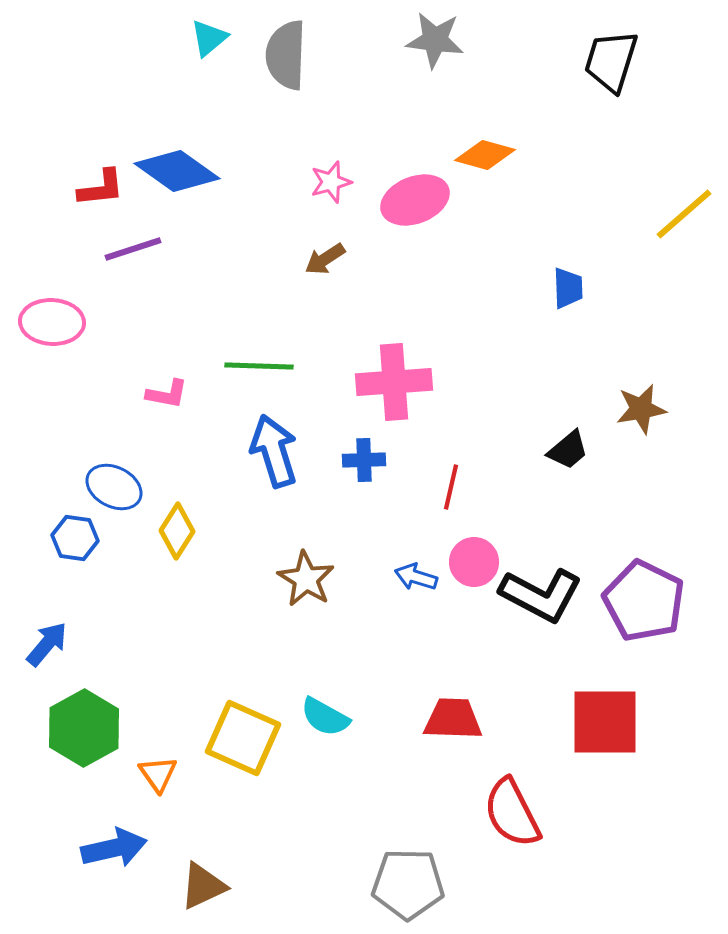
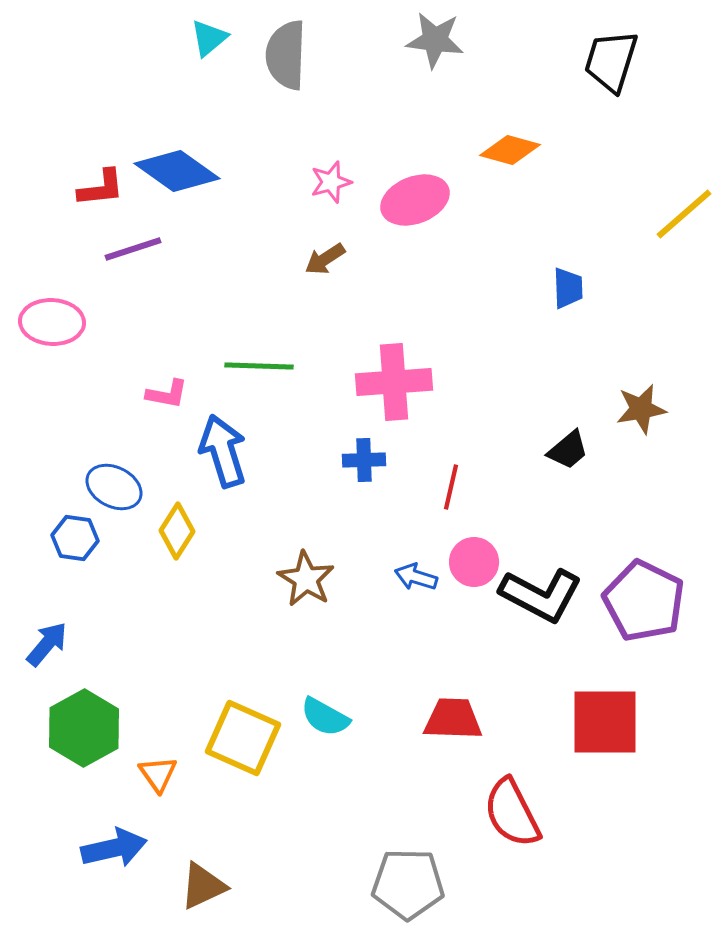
orange diamond at (485, 155): moved 25 px right, 5 px up
blue arrow at (274, 451): moved 51 px left
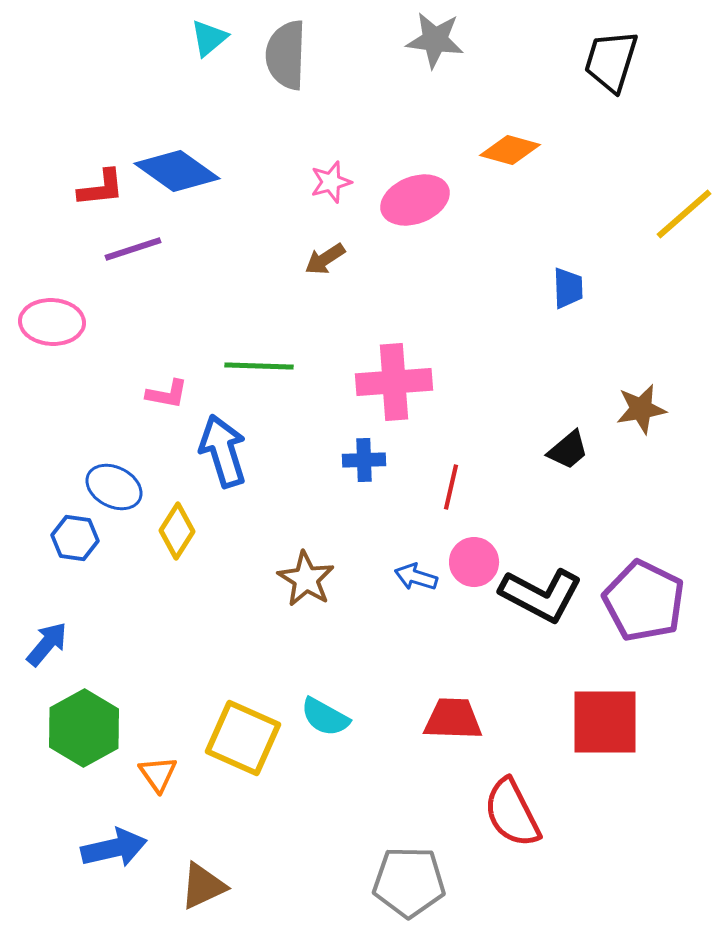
gray pentagon at (408, 884): moved 1 px right, 2 px up
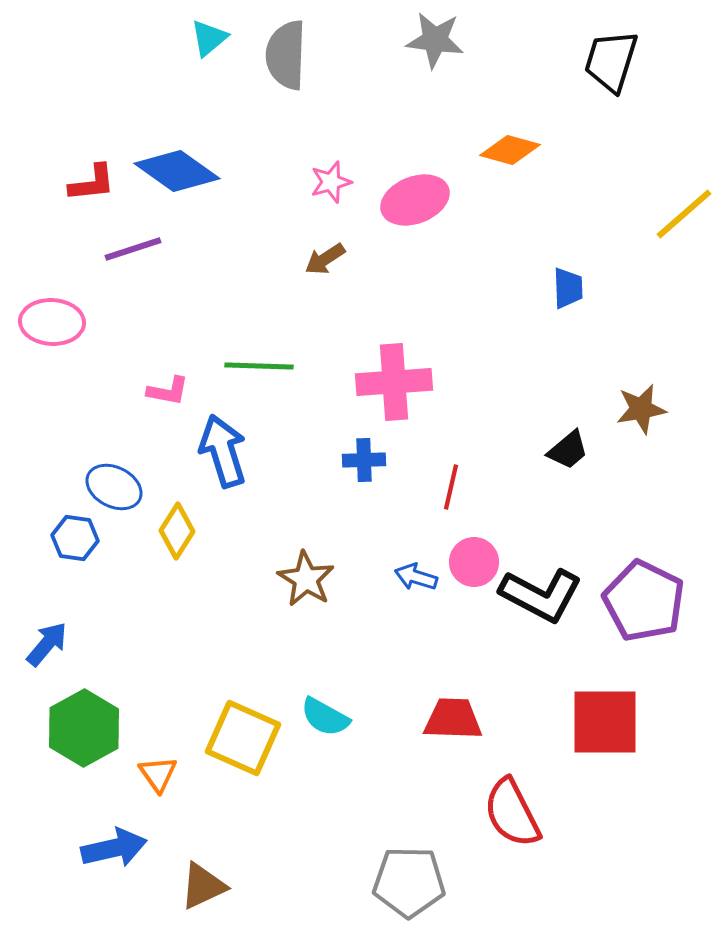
red L-shape at (101, 188): moved 9 px left, 5 px up
pink L-shape at (167, 394): moved 1 px right, 3 px up
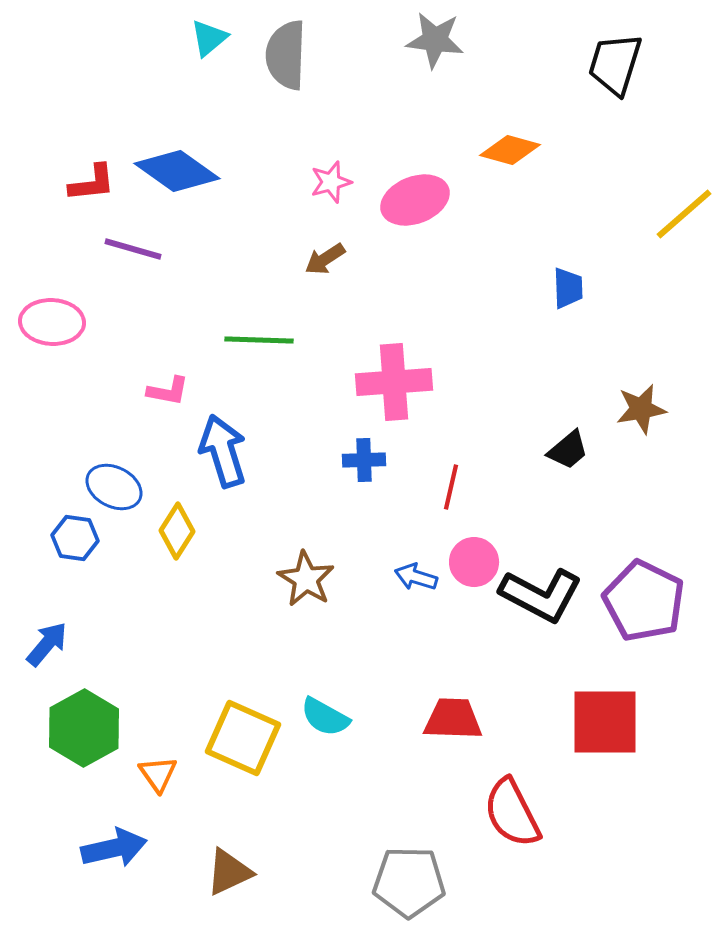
black trapezoid at (611, 61): moved 4 px right, 3 px down
purple line at (133, 249): rotated 34 degrees clockwise
green line at (259, 366): moved 26 px up
brown triangle at (203, 886): moved 26 px right, 14 px up
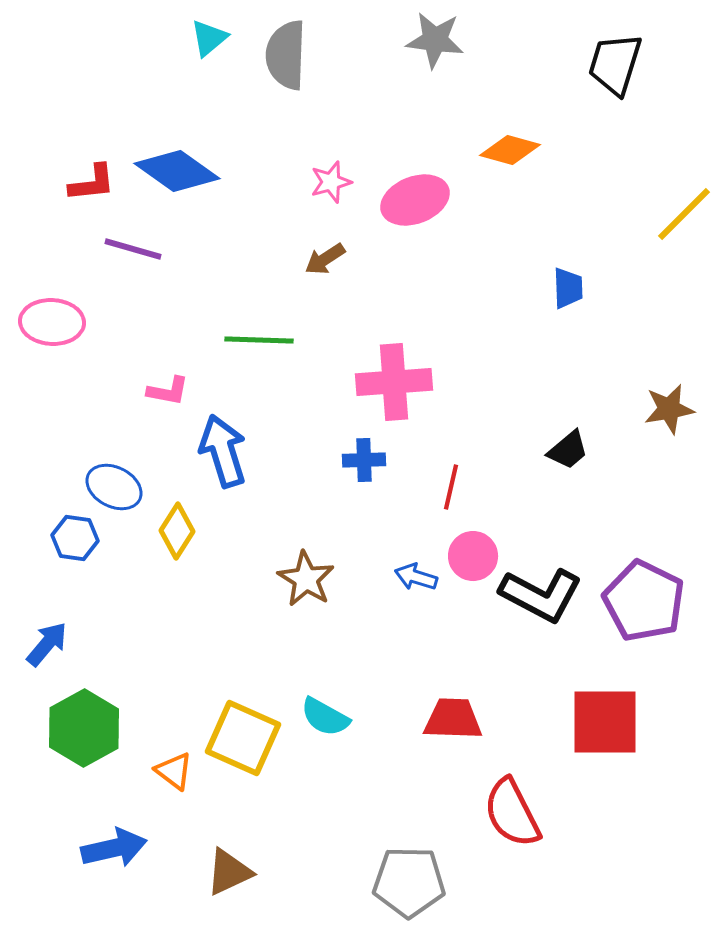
yellow line at (684, 214): rotated 4 degrees counterclockwise
brown star at (641, 409): moved 28 px right
pink circle at (474, 562): moved 1 px left, 6 px up
orange triangle at (158, 774): moved 16 px right, 3 px up; rotated 18 degrees counterclockwise
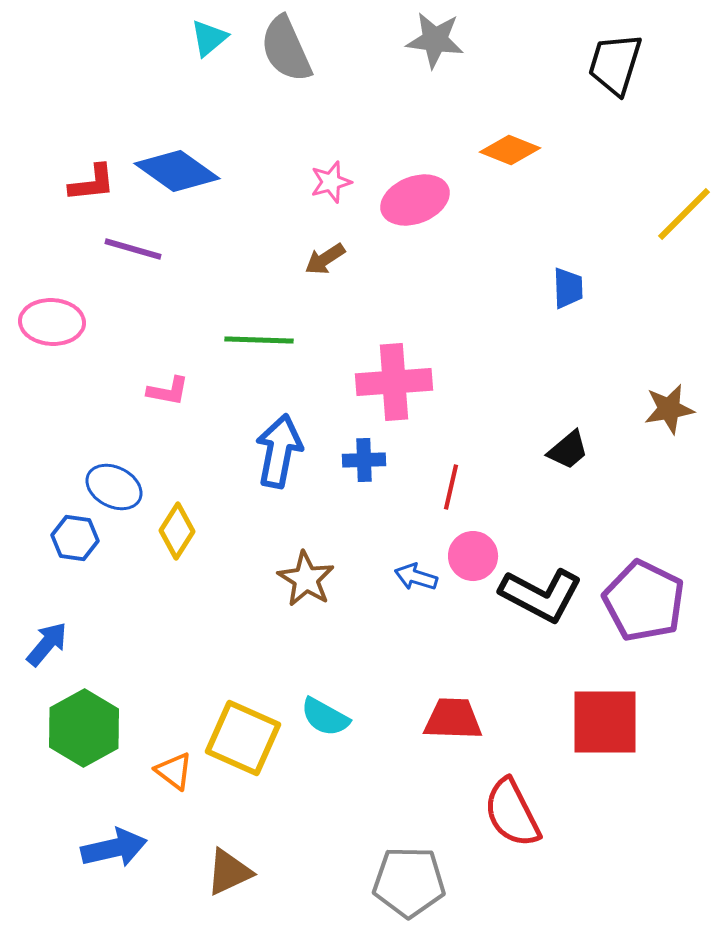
gray semicircle at (286, 55): moved 6 px up; rotated 26 degrees counterclockwise
orange diamond at (510, 150): rotated 6 degrees clockwise
blue arrow at (223, 451): moved 56 px right; rotated 28 degrees clockwise
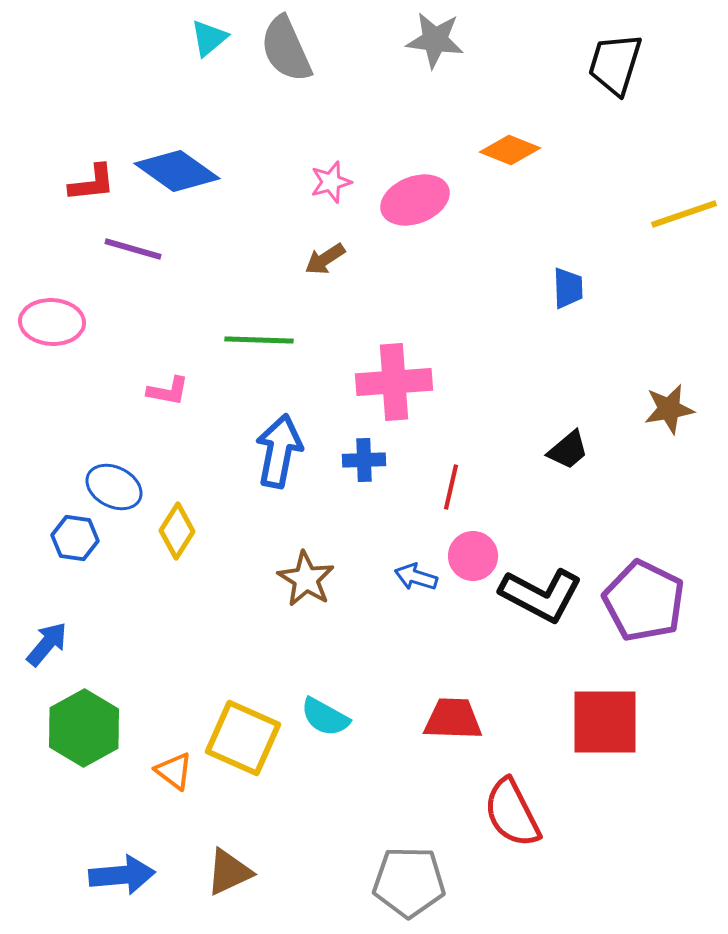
yellow line at (684, 214): rotated 26 degrees clockwise
blue arrow at (114, 848): moved 8 px right, 27 px down; rotated 8 degrees clockwise
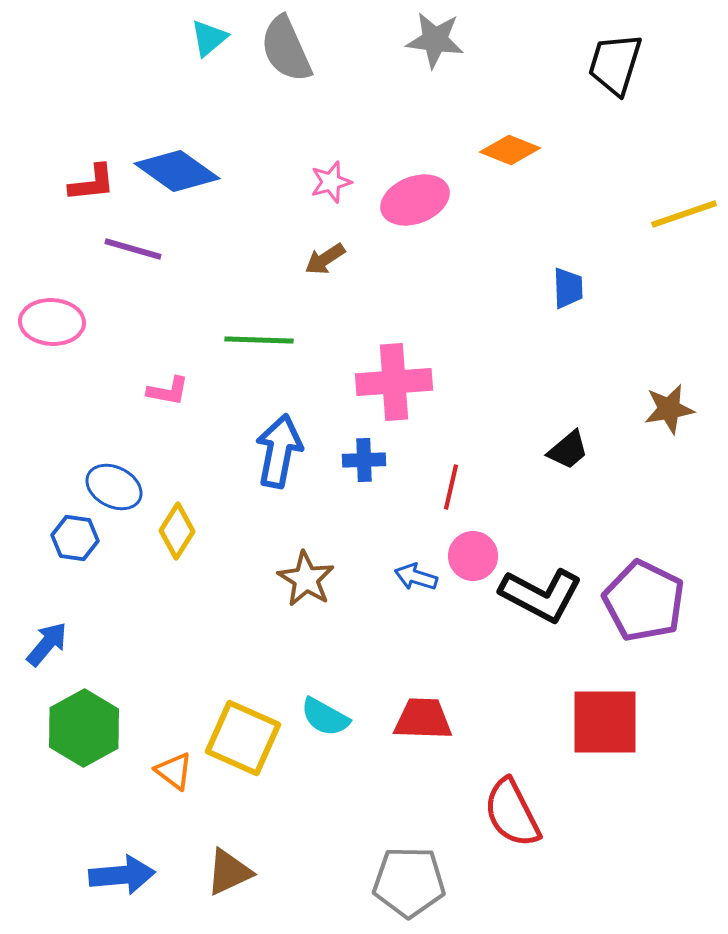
red trapezoid at (453, 719): moved 30 px left
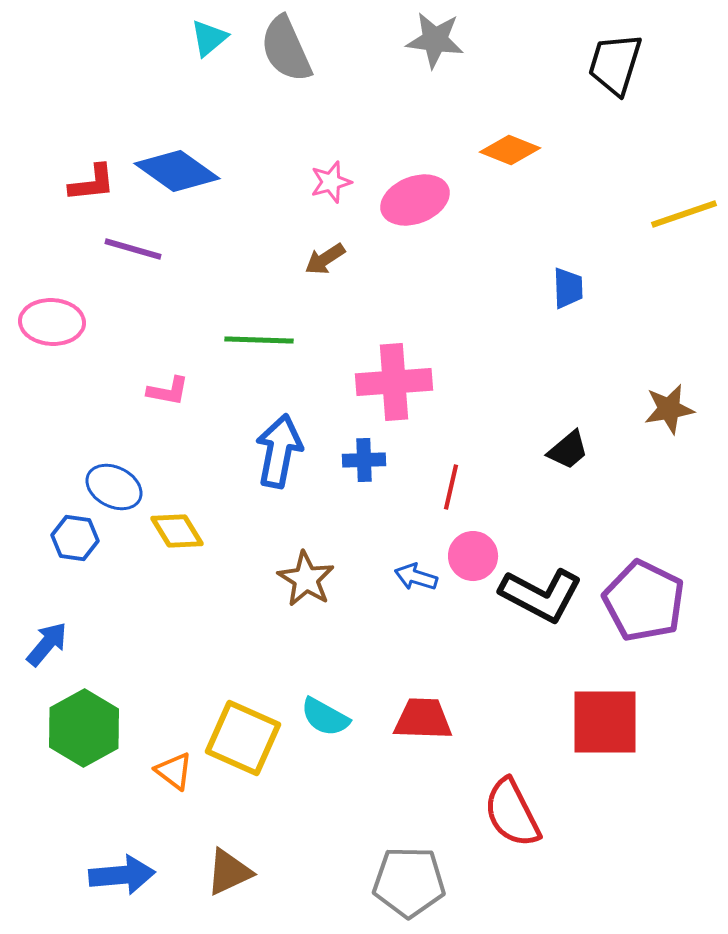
yellow diamond at (177, 531): rotated 64 degrees counterclockwise
